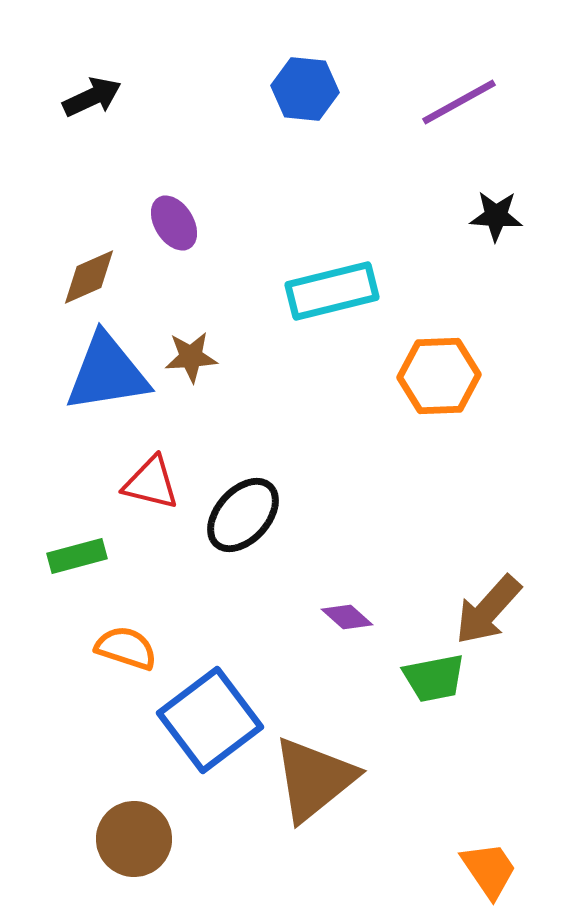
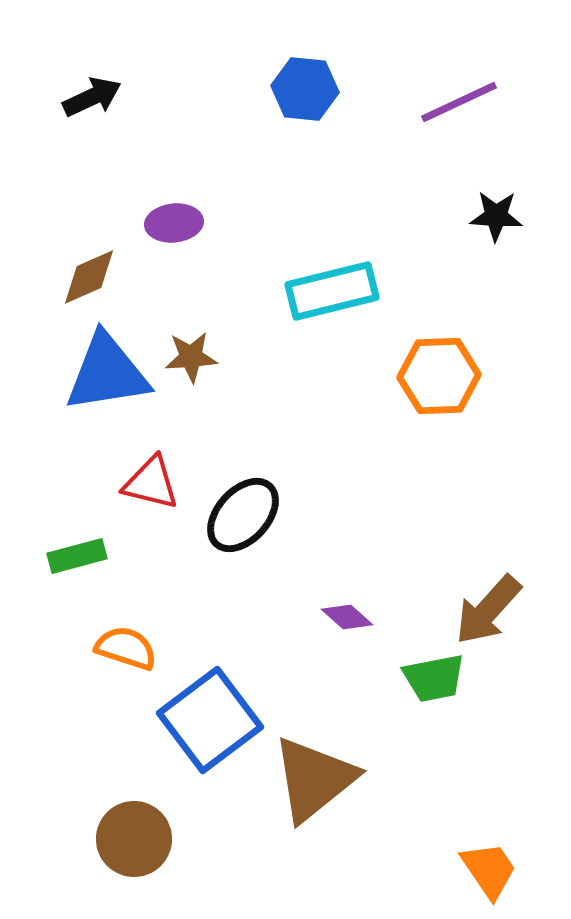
purple line: rotated 4 degrees clockwise
purple ellipse: rotated 64 degrees counterclockwise
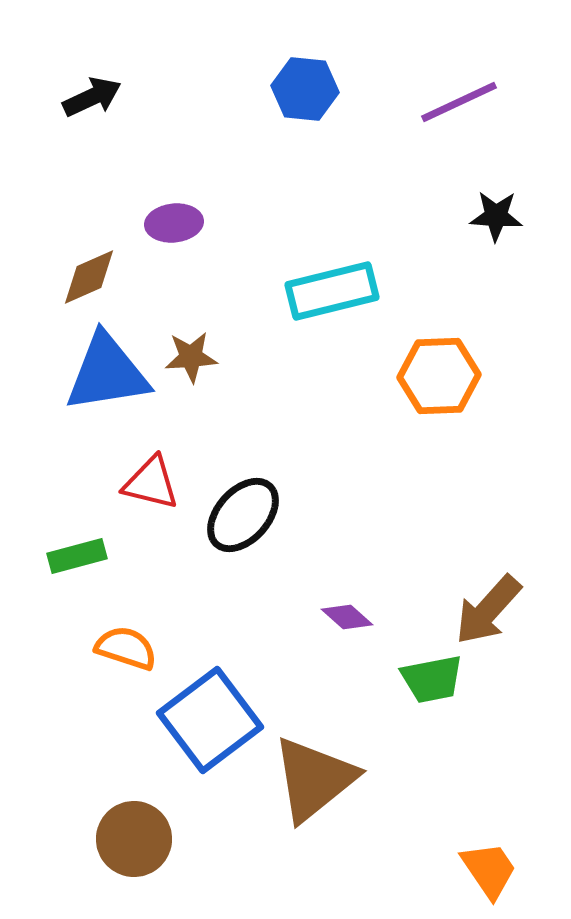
green trapezoid: moved 2 px left, 1 px down
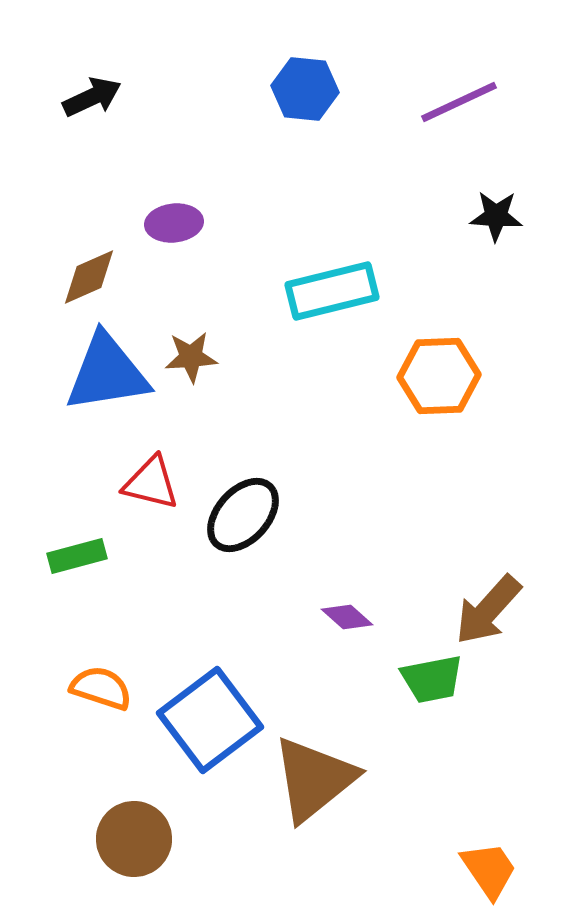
orange semicircle: moved 25 px left, 40 px down
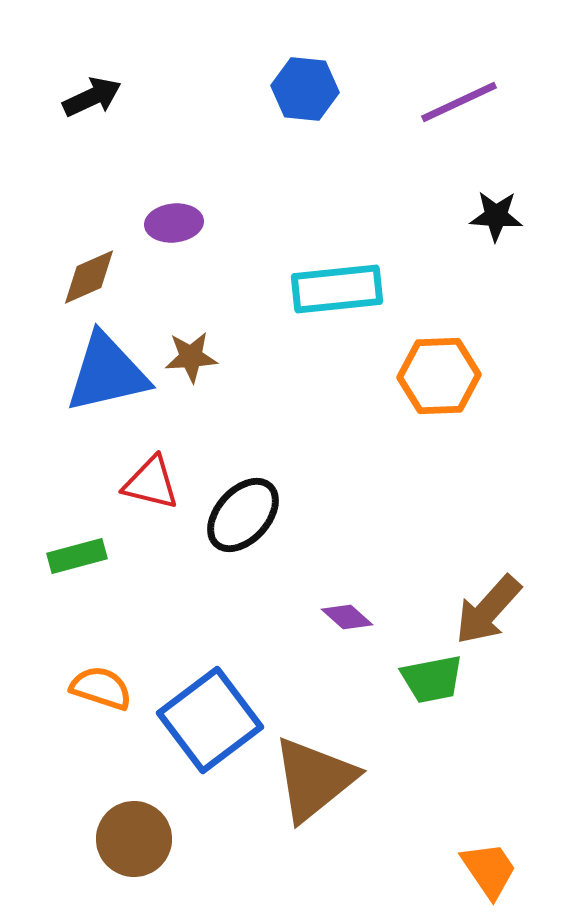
cyan rectangle: moved 5 px right, 2 px up; rotated 8 degrees clockwise
blue triangle: rotated 4 degrees counterclockwise
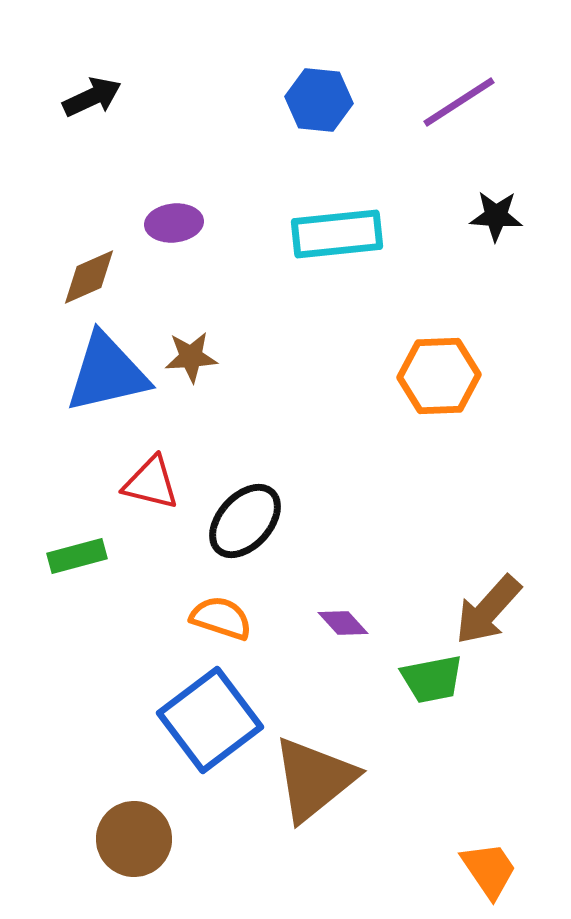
blue hexagon: moved 14 px right, 11 px down
purple line: rotated 8 degrees counterclockwise
cyan rectangle: moved 55 px up
black ellipse: moved 2 px right, 6 px down
purple diamond: moved 4 px left, 6 px down; rotated 6 degrees clockwise
orange semicircle: moved 120 px right, 70 px up
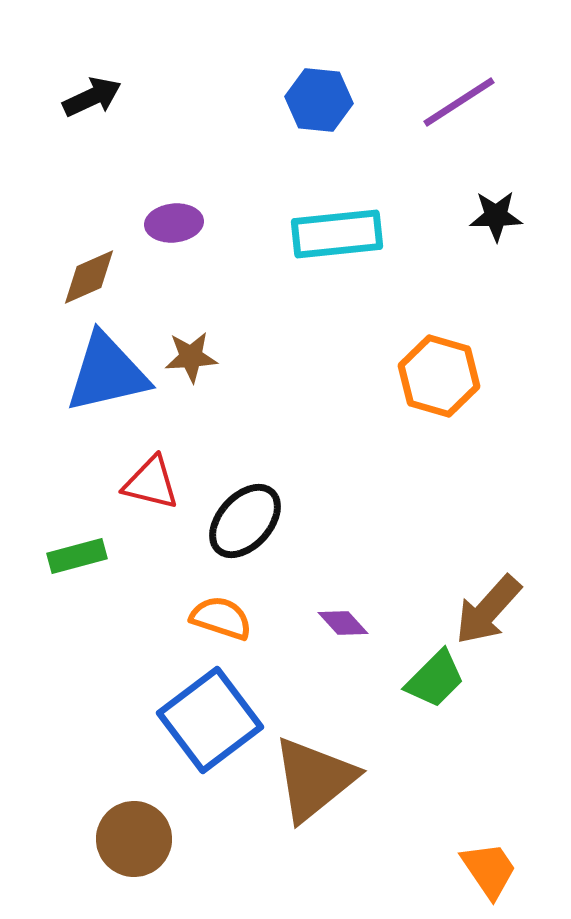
black star: rotated 4 degrees counterclockwise
orange hexagon: rotated 18 degrees clockwise
green trapezoid: moved 3 px right; rotated 34 degrees counterclockwise
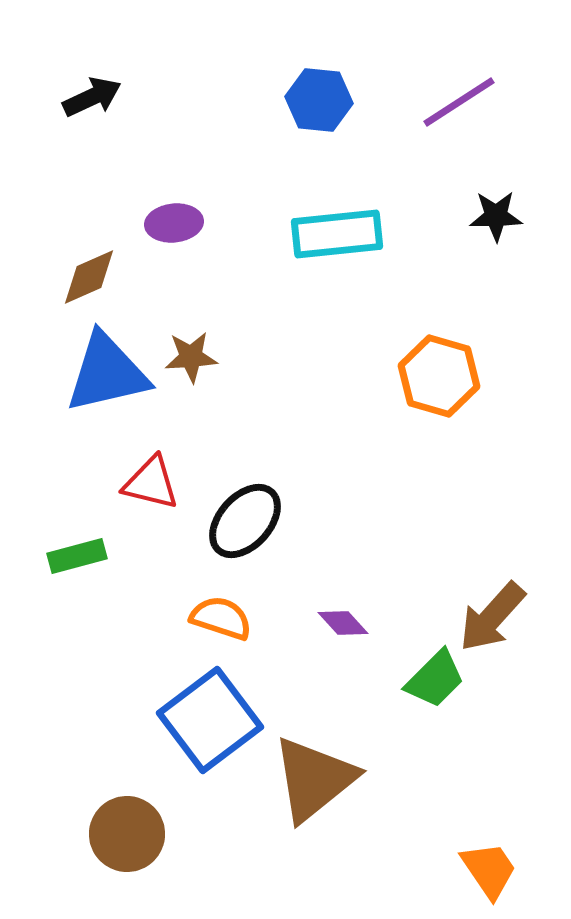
brown arrow: moved 4 px right, 7 px down
brown circle: moved 7 px left, 5 px up
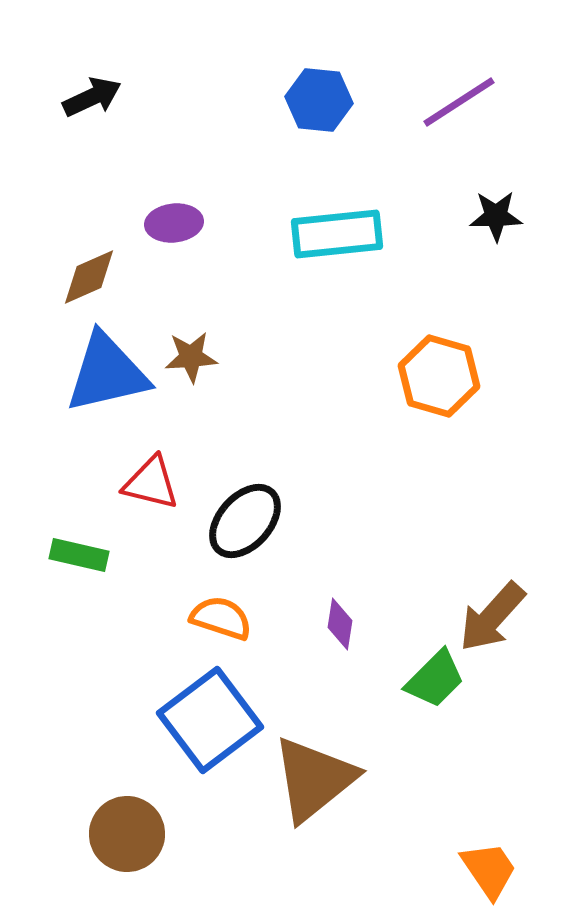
green rectangle: moved 2 px right, 1 px up; rotated 28 degrees clockwise
purple diamond: moved 3 px left, 1 px down; rotated 51 degrees clockwise
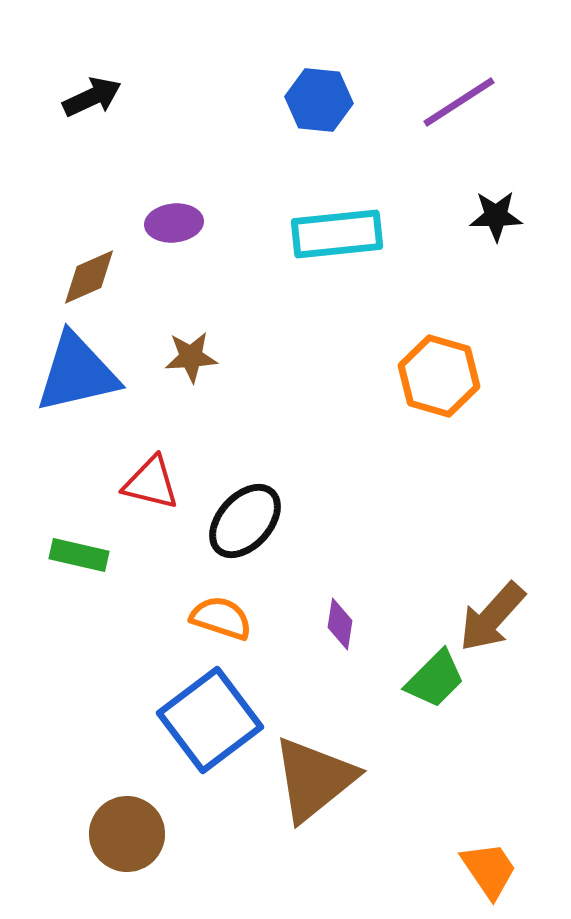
blue triangle: moved 30 px left
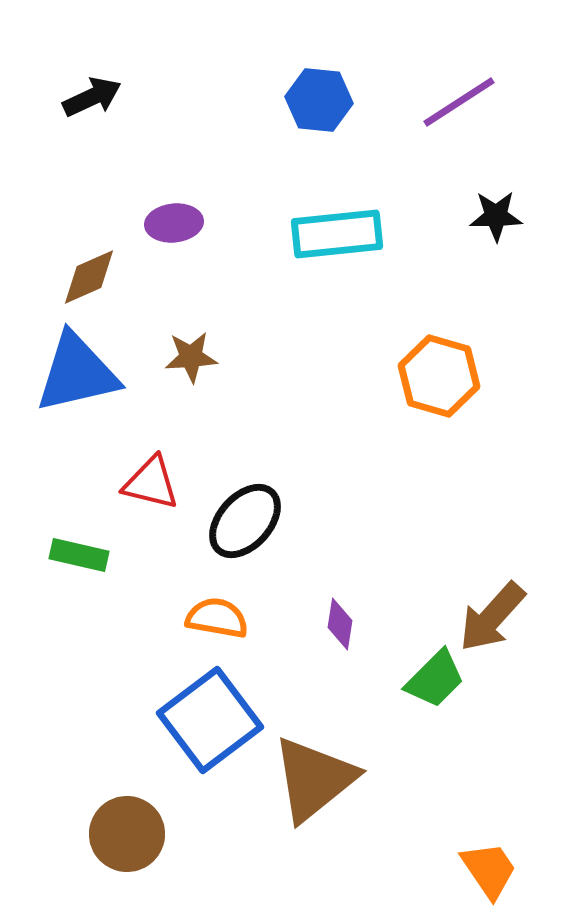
orange semicircle: moved 4 px left; rotated 8 degrees counterclockwise
